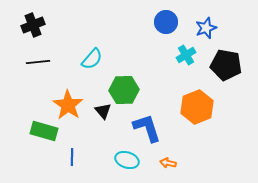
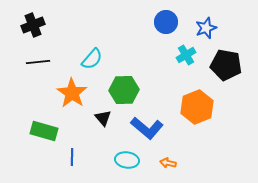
orange star: moved 4 px right, 12 px up
black triangle: moved 7 px down
blue L-shape: rotated 148 degrees clockwise
cyan ellipse: rotated 10 degrees counterclockwise
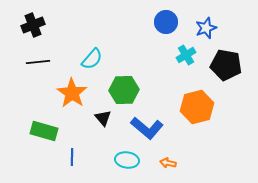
orange hexagon: rotated 8 degrees clockwise
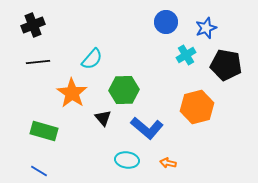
blue line: moved 33 px left, 14 px down; rotated 60 degrees counterclockwise
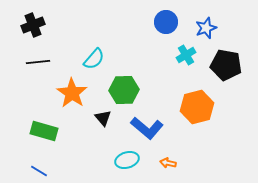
cyan semicircle: moved 2 px right
cyan ellipse: rotated 25 degrees counterclockwise
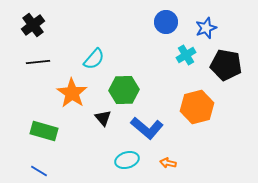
black cross: rotated 15 degrees counterclockwise
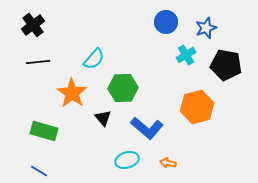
green hexagon: moved 1 px left, 2 px up
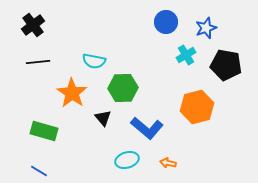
cyan semicircle: moved 2 px down; rotated 60 degrees clockwise
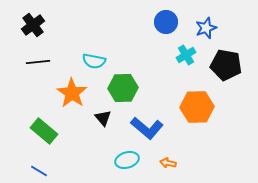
orange hexagon: rotated 12 degrees clockwise
green rectangle: rotated 24 degrees clockwise
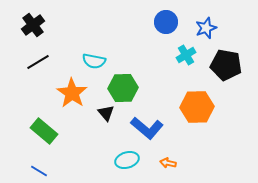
black line: rotated 25 degrees counterclockwise
black triangle: moved 3 px right, 5 px up
